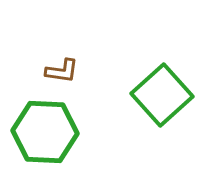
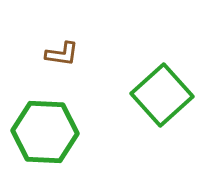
brown L-shape: moved 17 px up
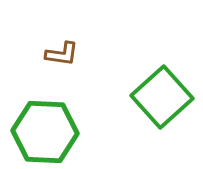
green square: moved 2 px down
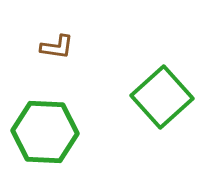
brown L-shape: moved 5 px left, 7 px up
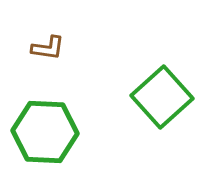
brown L-shape: moved 9 px left, 1 px down
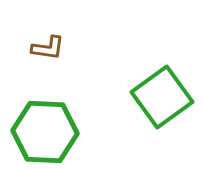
green square: rotated 6 degrees clockwise
